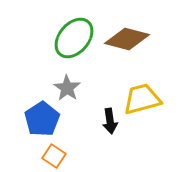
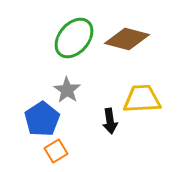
gray star: moved 2 px down
yellow trapezoid: rotated 12 degrees clockwise
orange square: moved 2 px right, 5 px up; rotated 25 degrees clockwise
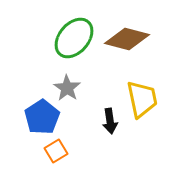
gray star: moved 2 px up
yellow trapezoid: rotated 81 degrees clockwise
blue pentagon: moved 2 px up
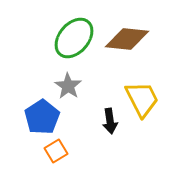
brown diamond: rotated 9 degrees counterclockwise
gray star: moved 1 px right, 2 px up
yellow trapezoid: rotated 15 degrees counterclockwise
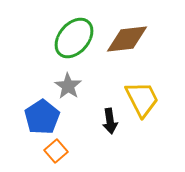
brown diamond: rotated 12 degrees counterclockwise
orange square: rotated 10 degrees counterclockwise
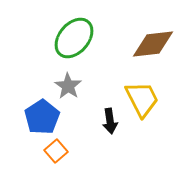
brown diamond: moved 26 px right, 5 px down
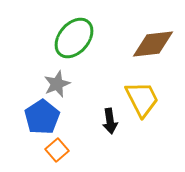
gray star: moved 11 px left, 2 px up; rotated 16 degrees clockwise
orange square: moved 1 px right, 1 px up
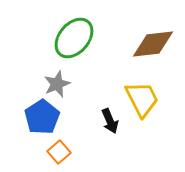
black arrow: rotated 15 degrees counterclockwise
orange square: moved 2 px right, 2 px down
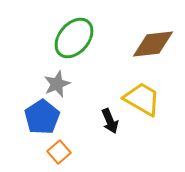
yellow trapezoid: rotated 33 degrees counterclockwise
